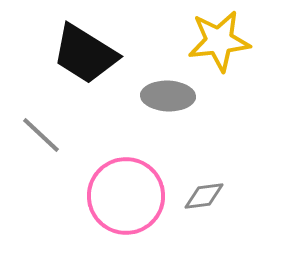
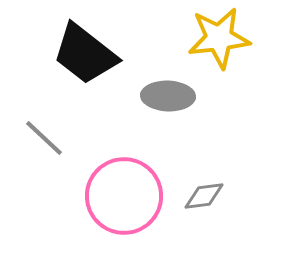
yellow star: moved 3 px up
black trapezoid: rotated 6 degrees clockwise
gray line: moved 3 px right, 3 px down
pink circle: moved 2 px left
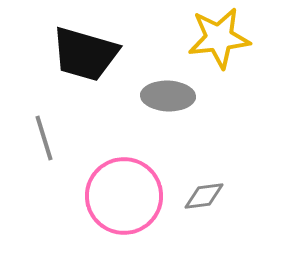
black trapezoid: rotated 22 degrees counterclockwise
gray line: rotated 30 degrees clockwise
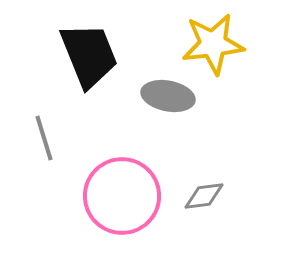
yellow star: moved 6 px left, 6 px down
black trapezoid: moved 4 px right, 1 px down; rotated 128 degrees counterclockwise
gray ellipse: rotated 9 degrees clockwise
pink circle: moved 2 px left
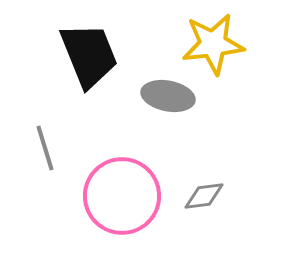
gray line: moved 1 px right, 10 px down
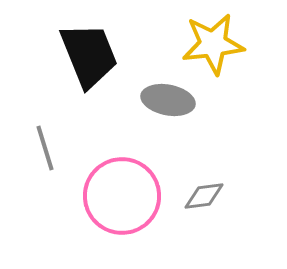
gray ellipse: moved 4 px down
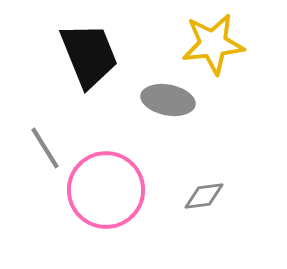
gray line: rotated 15 degrees counterclockwise
pink circle: moved 16 px left, 6 px up
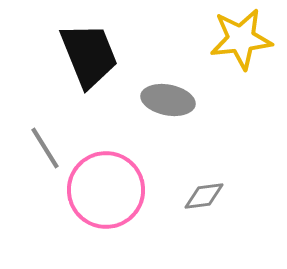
yellow star: moved 28 px right, 5 px up
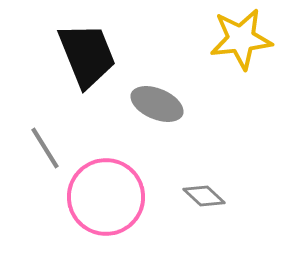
black trapezoid: moved 2 px left
gray ellipse: moved 11 px left, 4 px down; rotated 12 degrees clockwise
pink circle: moved 7 px down
gray diamond: rotated 51 degrees clockwise
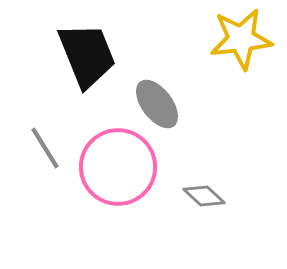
gray ellipse: rotated 30 degrees clockwise
pink circle: moved 12 px right, 30 px up
